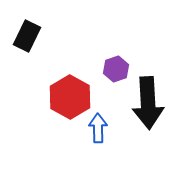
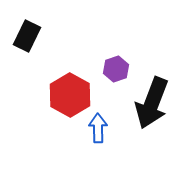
red hexagon: moved 2 px up
black arrow: moved 4 px right; rotated 24 degrees clockwise
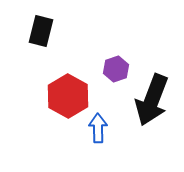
black rectangle: moved 14 px right, 5 px up; rotated 12 degrees counterclockwise
red hexagon: moved 2 px left, 1 px down
black arrow: moved 3 px up
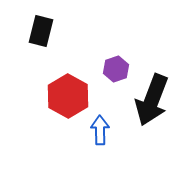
blue arrow: moved 2 px right, 2 px down
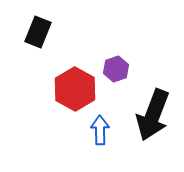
black rectangle: moved 3 px left, 1 px down; rotated 8 degrees clockwise
red hexagon: moved 7 px right, 7 px up
black arrow: moved 1 px right, 15 px down
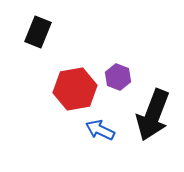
purple hexagon: moved 2 px right, 8 px down; rotated 20 degrees counterclockwise
red hexagon: rotated 21 degrees clockwise
blue arrow: rotated 64 degrees counterclockwise
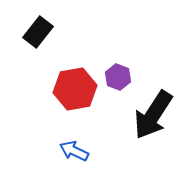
black rectangle: rotated 16 degrees clockwise
black arrow: rotated 12 degrees clockwise
blue arrow: moved 26 px left, 21 px down
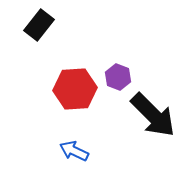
black rectangle: moved 1 px right, 7 px up
red hexagon: rotated 6 degrees clockwise
black arrow: rotated 78 degrees counterclockwise
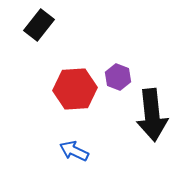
black arrow: moved 1 px left; rotated 39 degrees clockwise
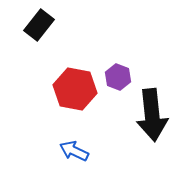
red hexagon: rotated 15 degrees clockwise
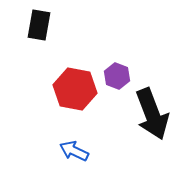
black rectangle: rotated 28 degrees counterclockwise
purple hexagon: moved 1 px left, 1 px up
black arrow: moved 1 px up; rotated 15 degrees counterclockwise
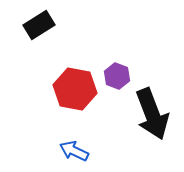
black rectangle: rotated 48 degrees clockwise
